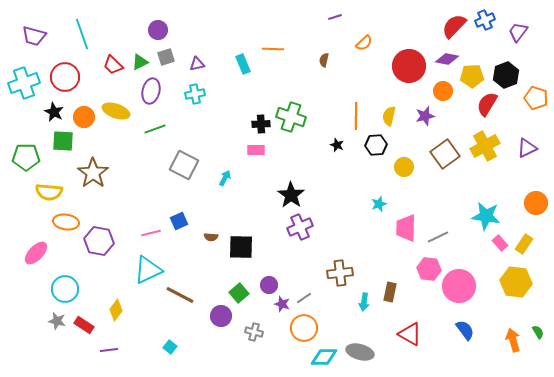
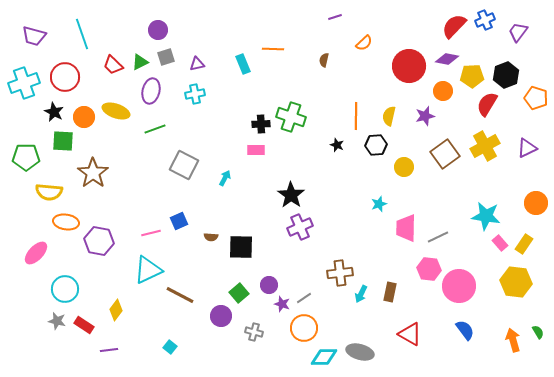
cyan arrow at (364, 302): moved 3 px left, 8 px up; rotated 18 degrees clockwise
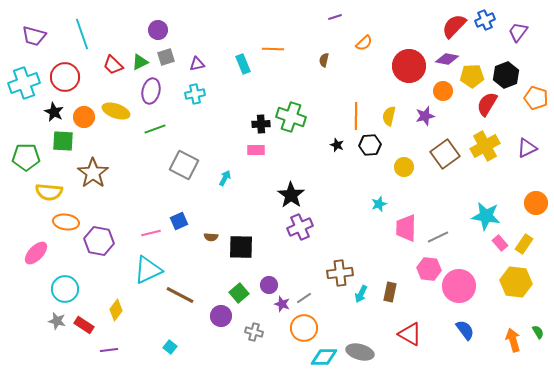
black hexagon at (376, 145): moved 6 px left
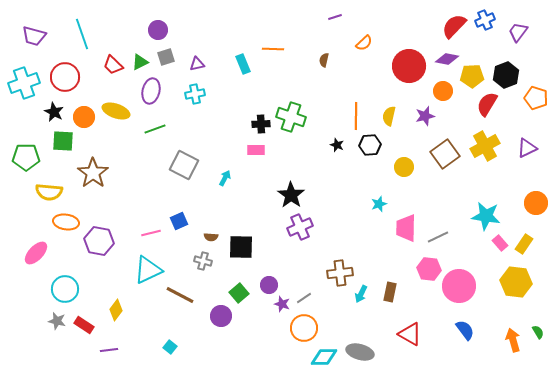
gray cross at (254, 332): moved 51 px left, 71 px up
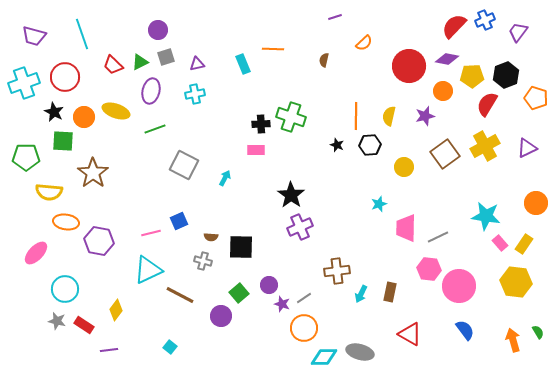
brown cross at (340, 273): moved 3 px left, 2 px up
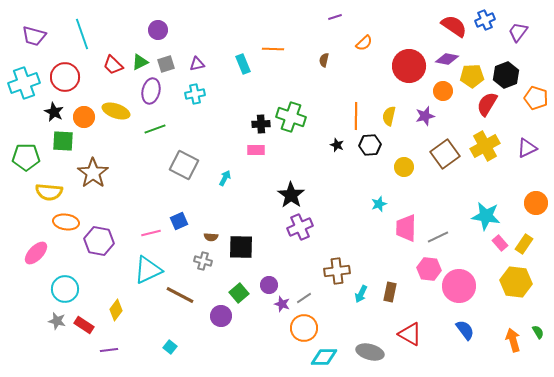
red semicircle at (454, 26): rotated 80 degrees clockwise
gray square at (166, 57): moved 7 px down
gray ellipse at (360, 352): moved 10 px right
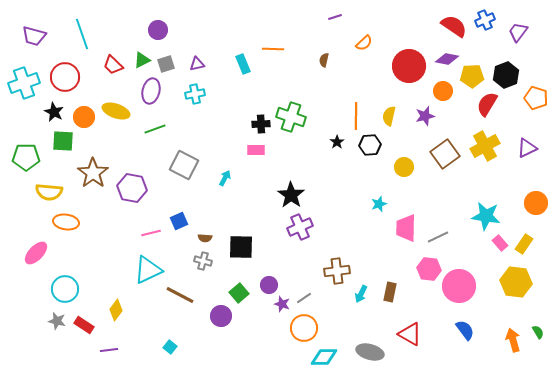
green triangle at (140, 62): moved 2 px right, 2 px up
black star at (337, 145): moved 3 px up; rotated 16 degrees clockwise
brown semicircle at (211, 237): moved 6 px left, 1 px down
purple hexagon at (99, 241): moved 33 px right, 53 px up
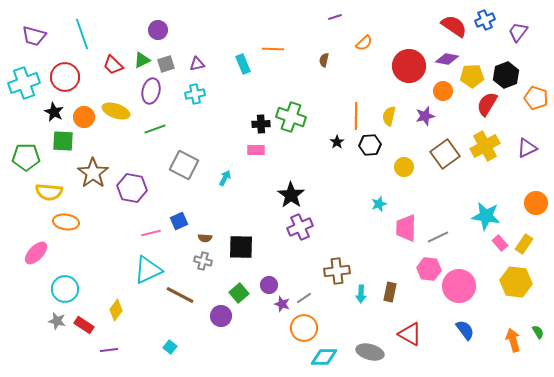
cyan arrow at (361, 294): rotated 24 degrees counterclockwise
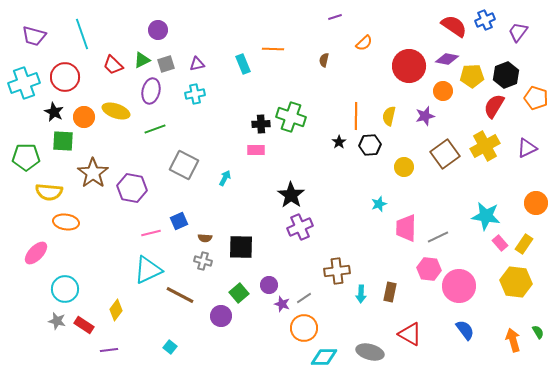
red semicircle at (487, 104): moved 7 px right, 2 px down
black star at (337, 142): moved 2 px right
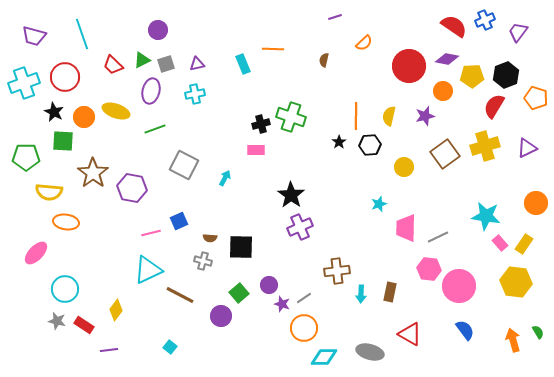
black cross at (261, 124): rotated 12 degrees counterclockwise
yellow cross at (485, 146): rotated 12 degrees clockwise
brown semicircle at (205, 238): moved 5 px right
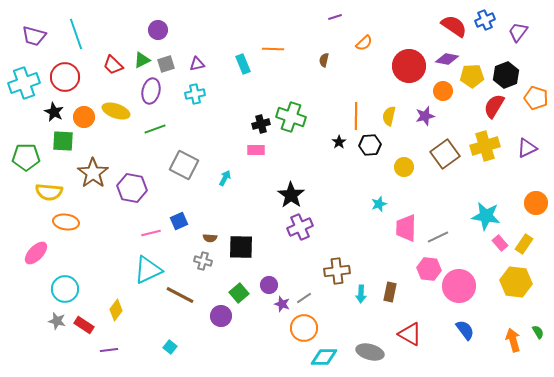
cyan line at (82, 34): moved 6 px left
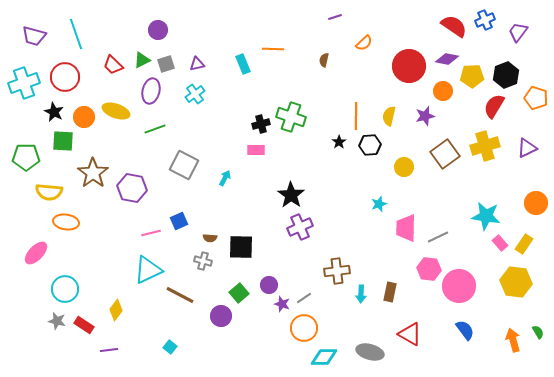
cyan cross at (195, 94): rotated 24 degrees counterclockwise
